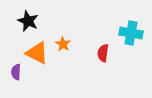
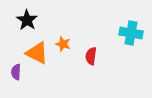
black star: moved 1 px left, 1 px up; rotated 10 degrees clockwise
orange star: rotated 14 degrees counterclockwise
red semicircle: moved 12 px left, 3 px down
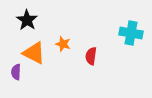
orange triangle: moved 3 px left
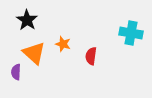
orange triangle: rotated 15 degrees clockwise
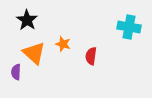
cyan cross: moved 2 px left, 6 px up
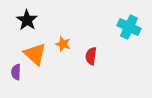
cyan cross: rotated 15 degrees clockwise
orange triangle: moved 1 px right, 1 px down
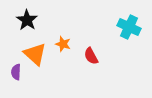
red semicircle: rotated 36 degrees counterclockwise
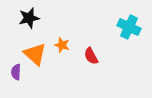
black star: moved 2 px right, 2 px up; rotated 25 degrees clockwise
orange star: moved 1 px left, 1 px down
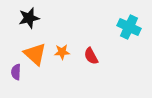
orange star: moved 7 px down; rotated 21 degrees counterclockwise
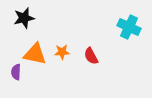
black star: moved 5 px left
orange triangle: rotated 30 degrees counterclockwise
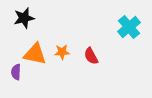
cyan cross: rotated 25 degrees clockwise
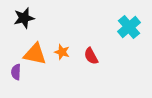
orange star: rotated 21 degrees clockwise
